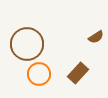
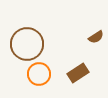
brown rectangle: rotated 15 degrees clockwise
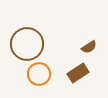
brown semicircle: moved 7 px left, 10 px down
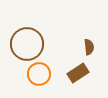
brown semicircle: rotated 63 degrees counterclockwise
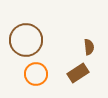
brown circle: moved 1 px left, 4 px up
orange circle: moved 3 px left
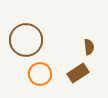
orange circle: moved 4 px right
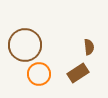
brown circle: moved 1 px left, 5 px down
orange circle: moved 1 px left
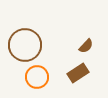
brown semicircle: moved 3 px left, 1 px up; rotated 49 degrees clockwise
orange circle: moved 2 px left, 3 px down
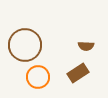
brown semicircle: rotated 49 degrees clockwise
orange circle: moved 1 px right
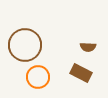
brown semicircle: moved 2 px right, 1 px down
brown rectangle: moved 3 px right; rotated 60 degrees clockwise
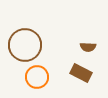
orange circle: moved 1 px left
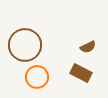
brown semicircle: rotated 28 degrees counterclockwise
